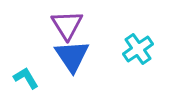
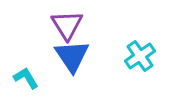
cyan cross: moved 2 px right, 7 px down
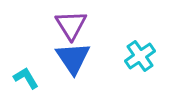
purple triangle: moved 4 px right
blue triangle: moved 1 px right, 2 px down
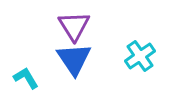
purple triangle: moved 3 px right, 1 px down
blue triangle: moved 1 px right, 1 px down
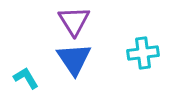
purple triangle: moved 5 px up
cyan cross: moved 3 px right, 3 px up; rotated 28 degrees clockwise
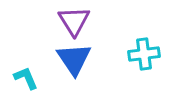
cyan cross: moved 1 px right, 1 px down
cyan L-shape: rotated 8 degrees clockwise
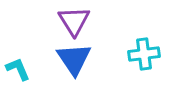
cyan L-shape: moved 8 px left, 9 px up
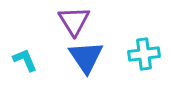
blue triangle: moved 12 px right, 2 px up
cyan L-shape: moved 7 px right, 9 px up
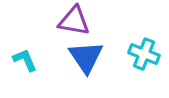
purple triangle: rotated 48 degrees counterclockwise
cyan cross: rotated 28 degrees clockwise
